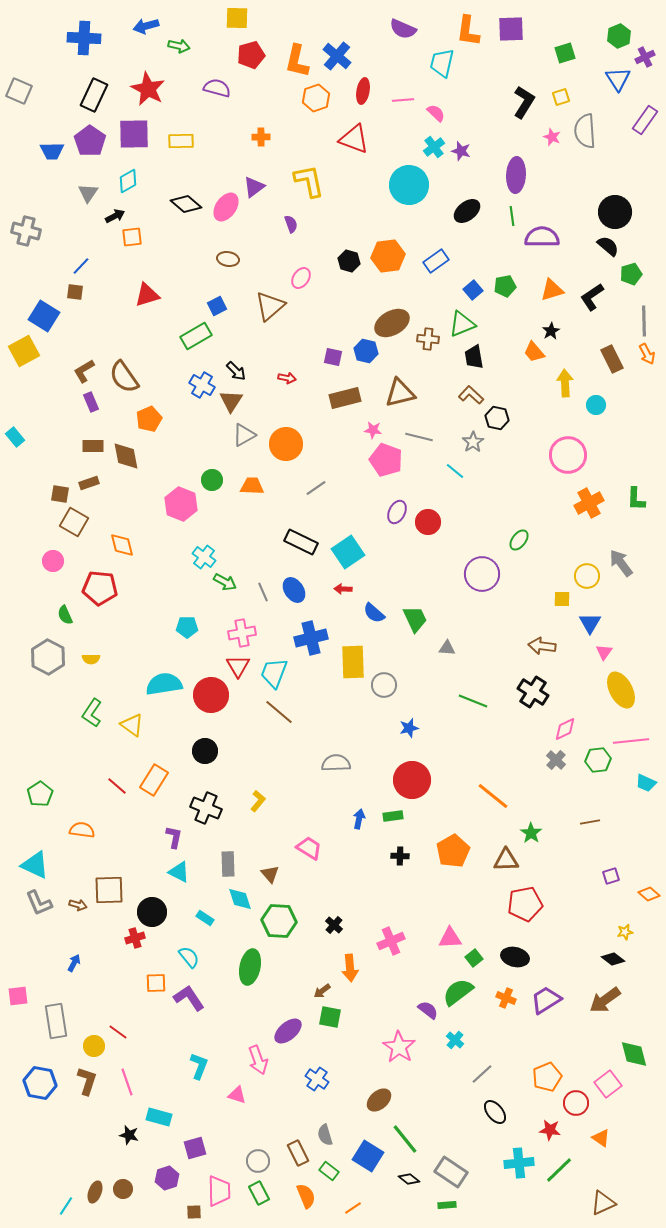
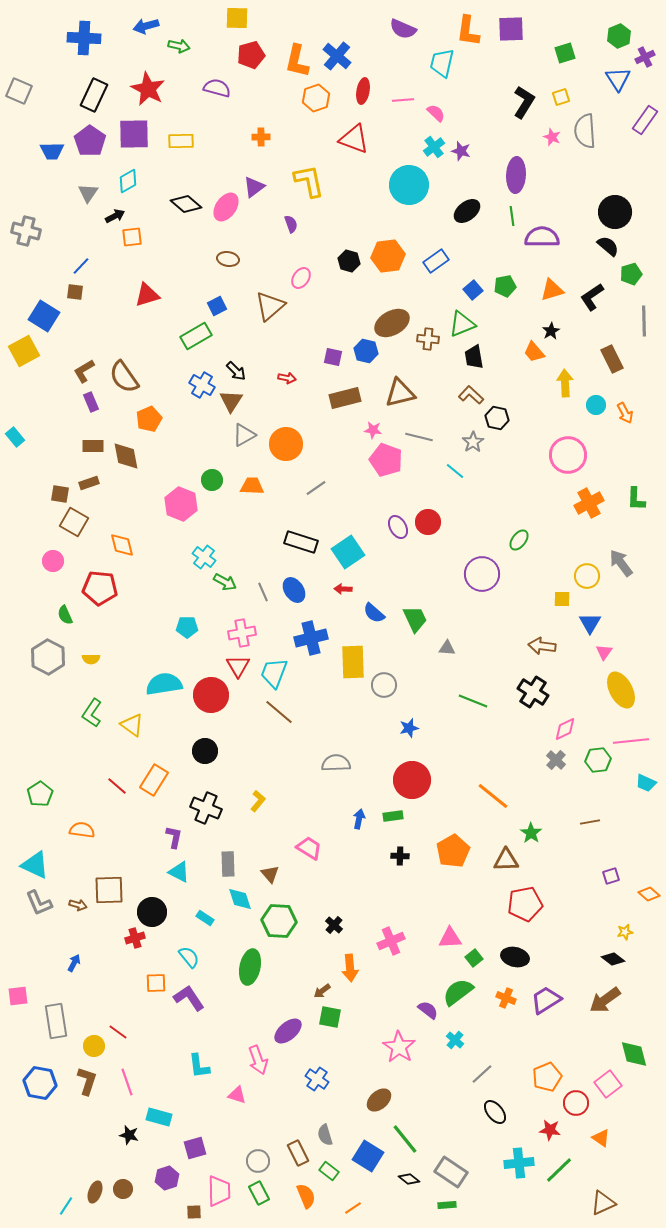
orange arrow at (647, 354): moved 22 px left, 59 px down
purple ellipse at (397, 512): moved 1 px right, 15 px down; rotated 55 degrees counterclockwise
black rectangle at (301, 542): rotated 8 degrees counterclockwise
cyan L-shape at (199, 1066): rotated 152 degrees clockwise
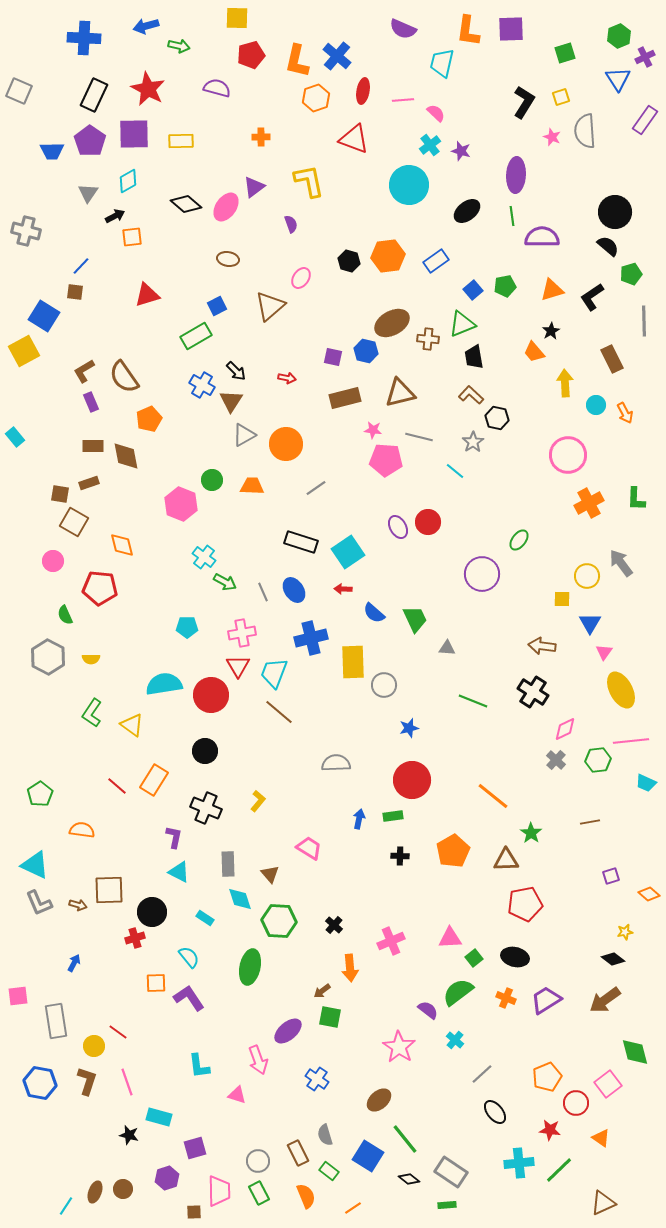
cyan cross at (434, 147): moved 4 px left, 2 px up
pink pentagon at (386, 460): rotated 16 degrees counterclockwise
green diamond at (634, 1054): moved 1 px right, 2 px up
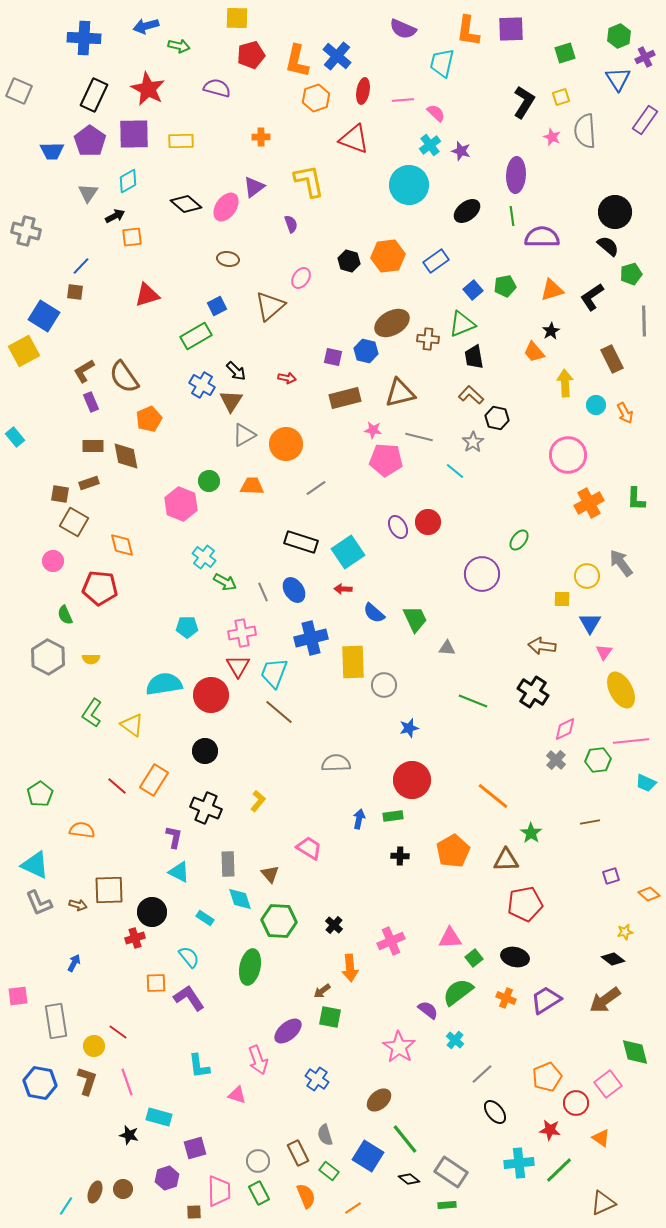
green circle at (212, 480): moved 3 px left, 1 px down
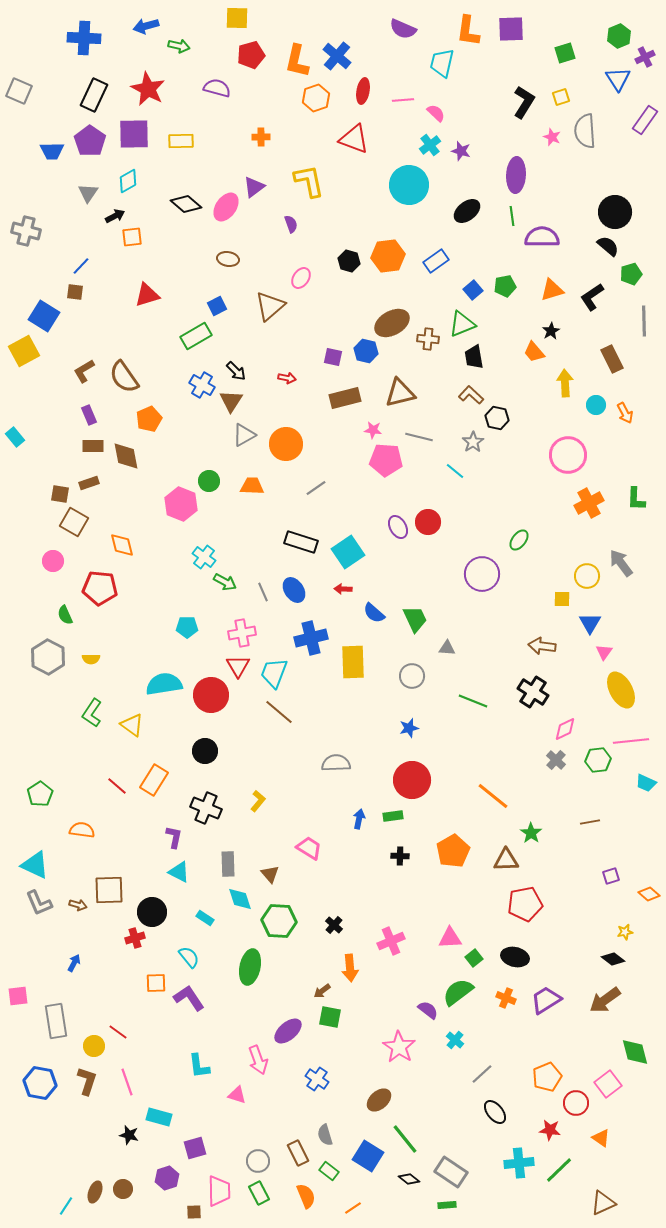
purple rectangle at (91, 402): moved 2 px left, 13 px down
gray circle at (384, 685): moved 28 px right, 9 px up
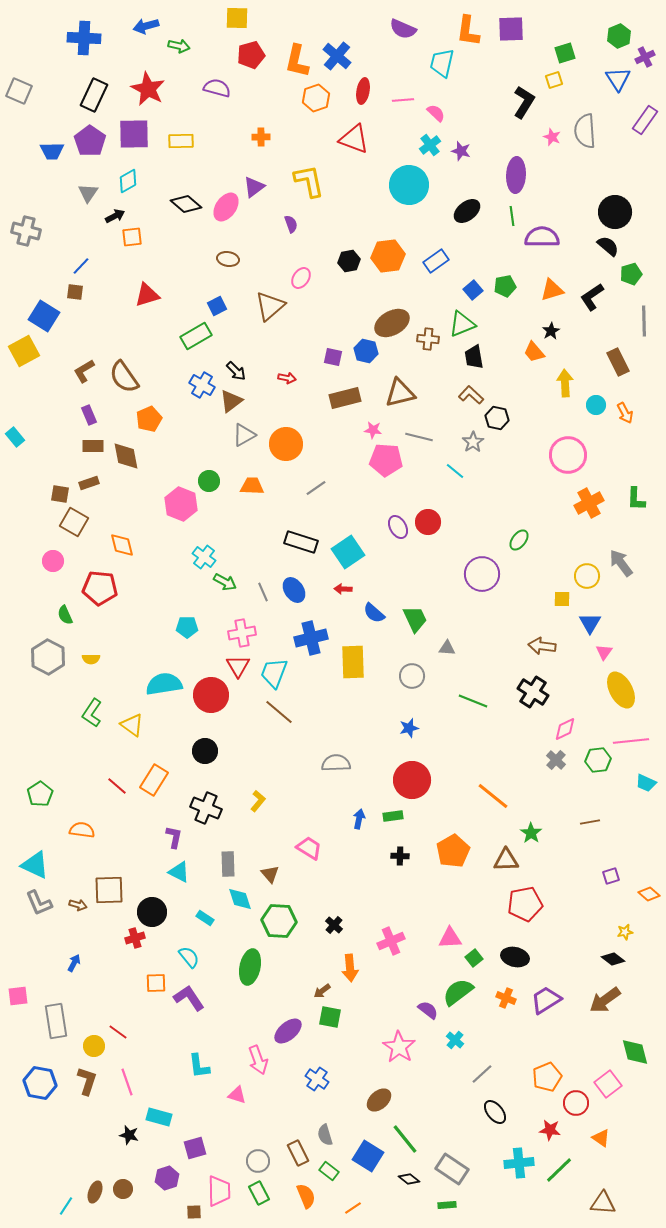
yellow square at (561, 97): moved 7 px left, 17 px up
black hexagon at (349, 261): rotated 25 degrees counterclockwise
brown rectangle at (612, 359): moved 6 px right, 3 px down
brown triangle at (231, 401): rotated 20 degrees clockwise
gray rectangle at (451, 1172): moved 1 px right, 3 px up
brown triangle at (603, 1203): rotated 28 degrees clockwise
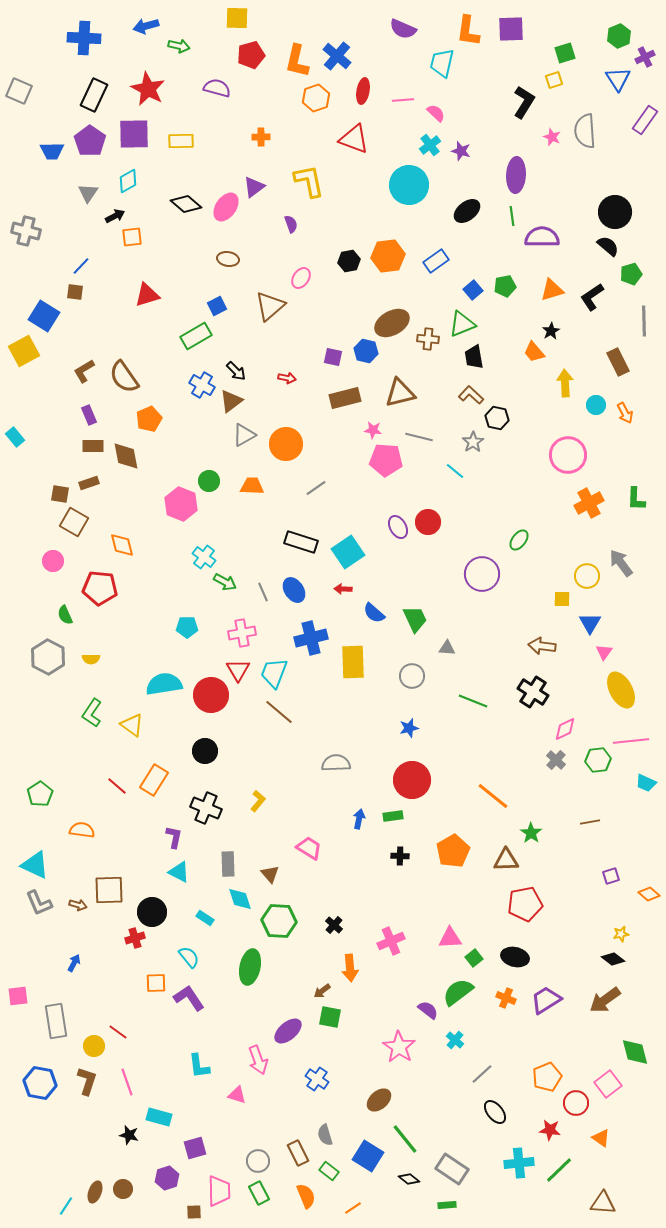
red triangle at (238, 666): moved 4 px down
yellow star at (625, 932): moved 4 px left, 2 px down
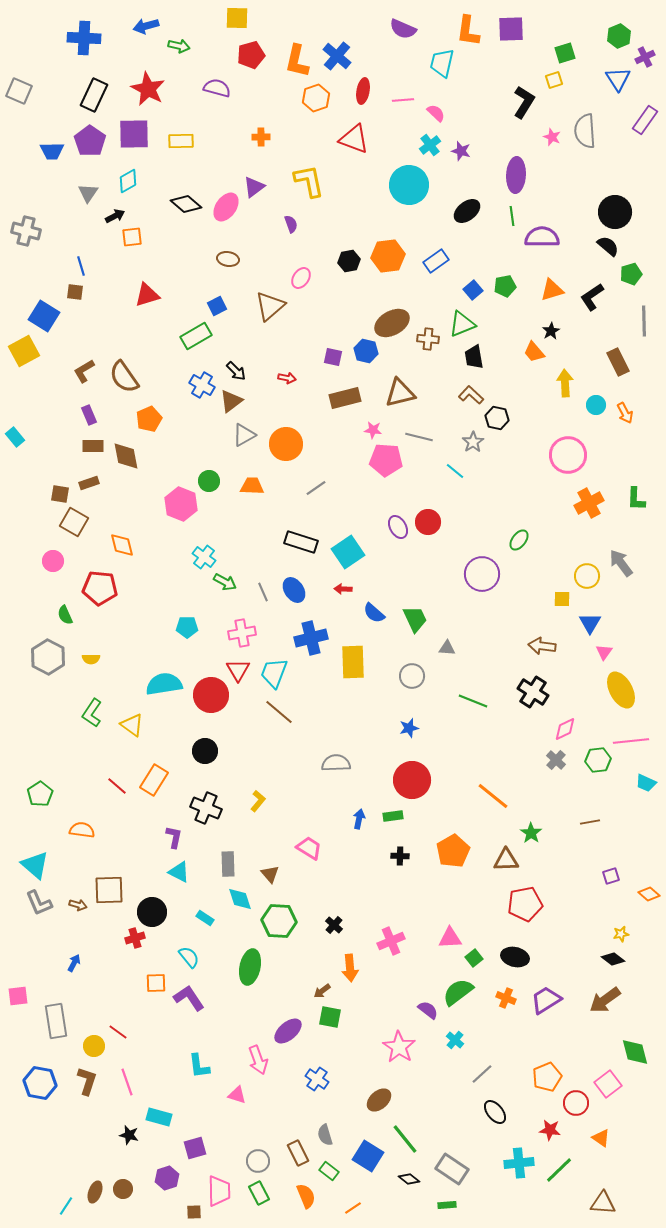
blue line at (81, 266): rotated 60 degrees counterclockwise
cyan triangle at (35, 865): rotated 16 degrees clockwise
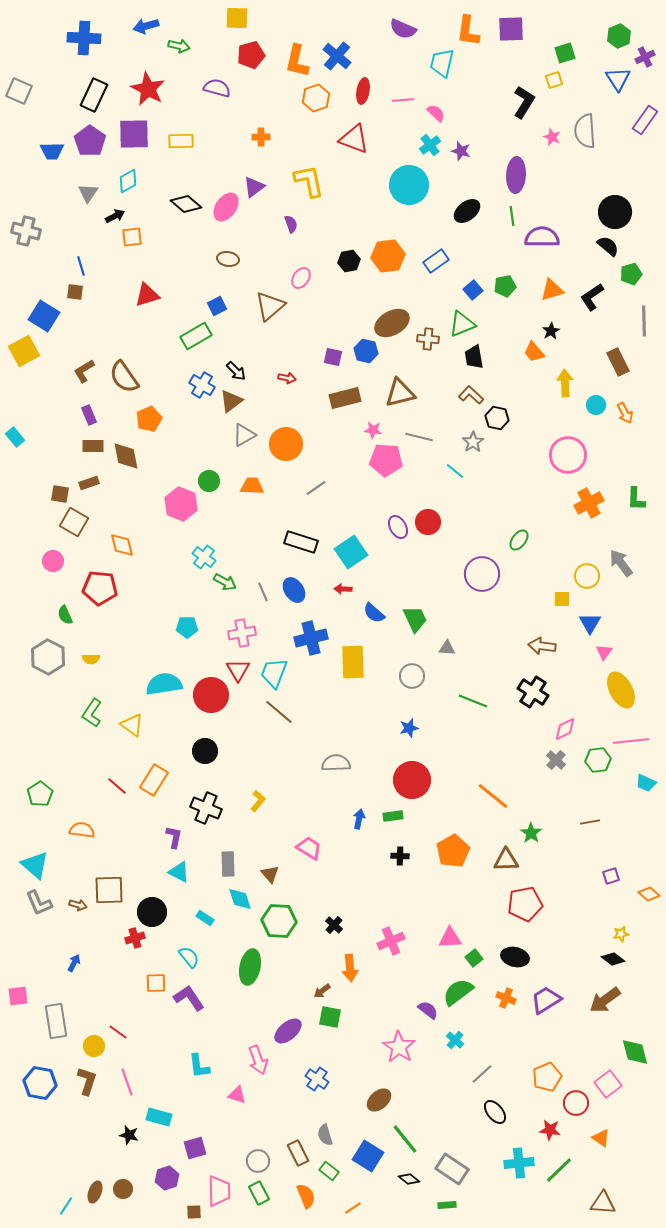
cyan square at (348, 552): moved 3 px right
